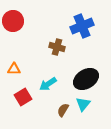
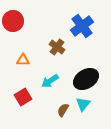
blue cross: rotated 15 degrees counterclockwise
brown cross: rotated 21 degrees clockwise
orange triangle: moved 9 px right, 9 px up
cyan arrow: moved 2 px right, 3 px up
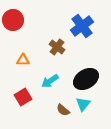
red circle: moved 1 px up
brown semicircle: rotated 80 degrees counterclockwise
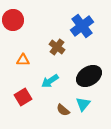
black ellipse: moved 3 px right, 3 px up
